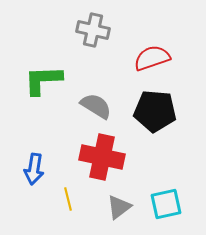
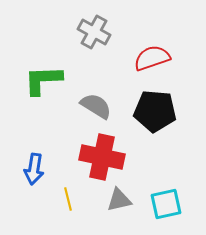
gray cross: moved 1 px right, 2 px down; rotated 16 degrees clockwise
gray triangle: moved 7 px up; rotated 24 degrees clockwise
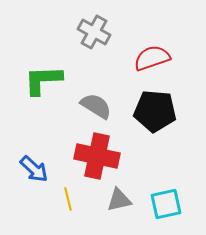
red cross: moved 5 px left, 1 px up
blue arrow: rotated 56 degrees counterclockwise
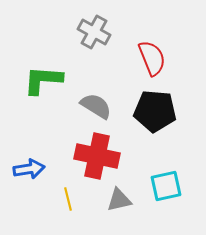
red semicircle: rotated 87 degrees clockwise
green L-shape: rotated 6 degrees clockwise
blue arrow: moved 5 px left; rotated 52 degrees counterclockwise
cyan square: moved 18 px up
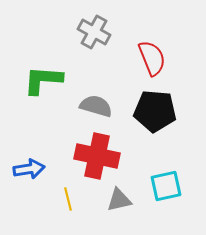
gray semicircle: rotated 16 degrees counterclockwise
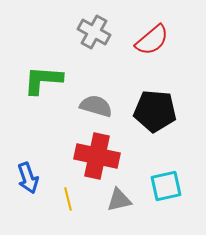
red semicircle: moved 18 px up; rotated 72 degrees clockwise
blue arrow: moved 1 px left, 9 px down; rotated 80 degrees clockwise
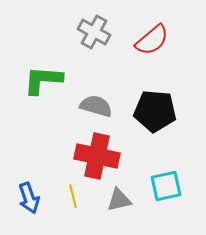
blue arrow: moved 1 px right, 20 px down
yellow line: moved 5 px right, 3 px up
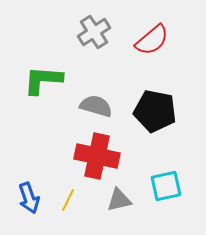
gray cross: rotated 28 degrees clockwise
black pentagon: rotated 6 degrees clockwise
yellow line: moved 5 px left, 4 px down; rotated 40 degrees clockwise
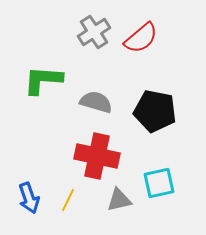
red semicircle: moved 11 px left, 2 px up
gray semicircle: moved 4 px up
cyan square: moved 7 px left, 3 px up
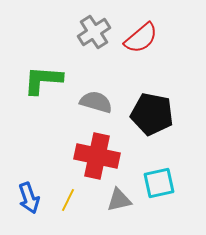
black pentagon: moved 3 px left, 3 px down
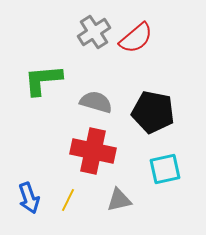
red semicircle: moved 5 px left
green L-shape: rotated 9 degrees counterclockwise
black pentagon: moved 1 px right, 2 px up
red cross: moved 4 px left, 5 px up
cyan square: moved 6 px right, 14 px up
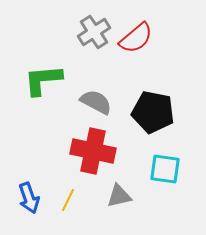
gray semicircle: rotated 12 degrees clockwise
cyan square: rotated 20 degrees clockwise
gray triangle: moved 4 px up
